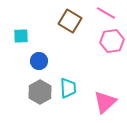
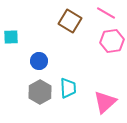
cyan square: moved 10 px left, 1 px down
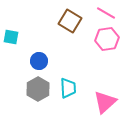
cyan square: rotated 14 degrees clockwise
pink hexagon: moved 5 px left, 2 px up
gray hexagon: moved 2 px left, 3 px up
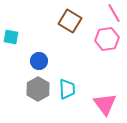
pink line: moved 8 px right; rotated 30 degrees clockwise
cyan trapezoid: moved 1 px left, 1 px down
pink triangle: moved 2 px down; rotated 25 degrees counterclockwise
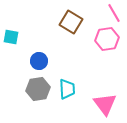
brown square: moved 1 px right, 1 px down
gray hexagon: rotated 20 degrees clockwise
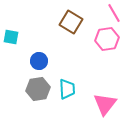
pink triangle: rotated 15 degrees clockwise
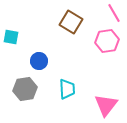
pink hexagon: moved 2 px down
gray hexagon: moved 13 px left
pink triangle: moved 1 px right, 1 px down
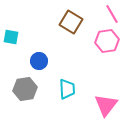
pink line: moved 2 px left, 1 px down
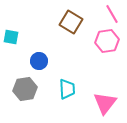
pink triangle: moved 1 px left, 2 px up
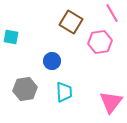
pink line: moved 1 px up
pink hexagon: moved 7 px left, 1 px down
blue circle: moved 13 px right
cyan trapezoid: moved 3 px left, 3 px down
pink triangle: moved 6 px right, 1 px up
